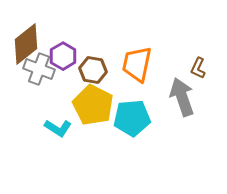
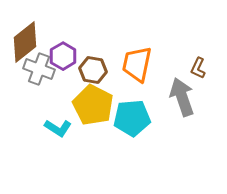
brown diamond: moved 1 px left, 2 px up
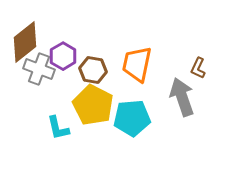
cyan L-shape: rotated 44 degrees clockwise
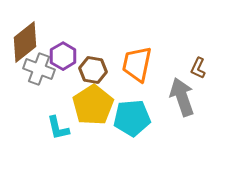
yellow pentagon: rotated 12 degrees clockwise
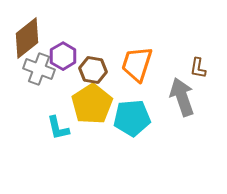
brown diamond: moved 2 px right, 4 px up
orange trapezoid: rotated 6 degrees clockwise
brown L-shape: rotated 15 degrees counterclockwise
yellow pentagon: moved 1 px left, 1 px up
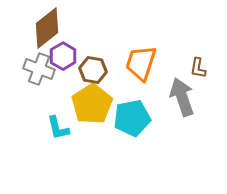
brown diamond: moved 20 px right, 10 px up
orange trapezoid: moved 4 px right, 1 px up
cyan pentagon: rotated 6 degrees counterclockwise
